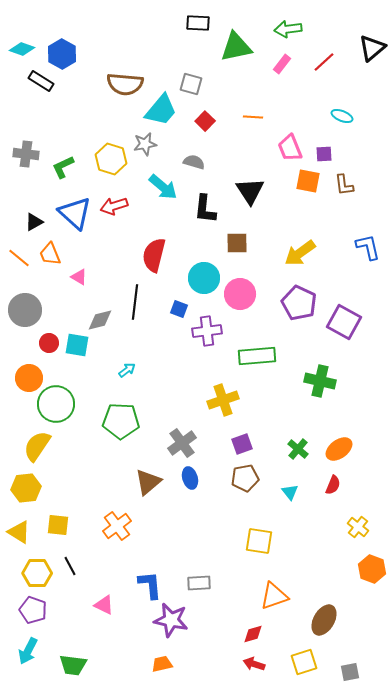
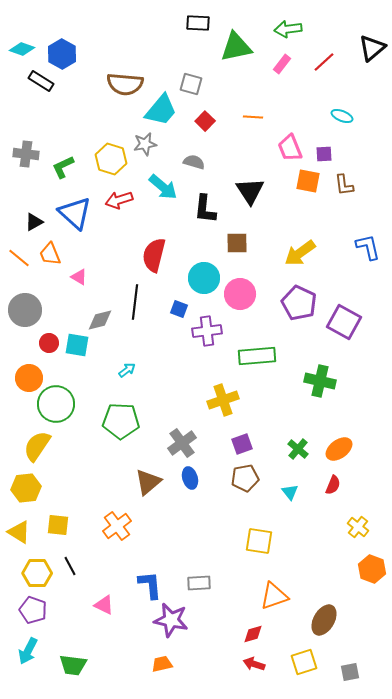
red arrow at (114, 206): moved 5 px right, 6 px up
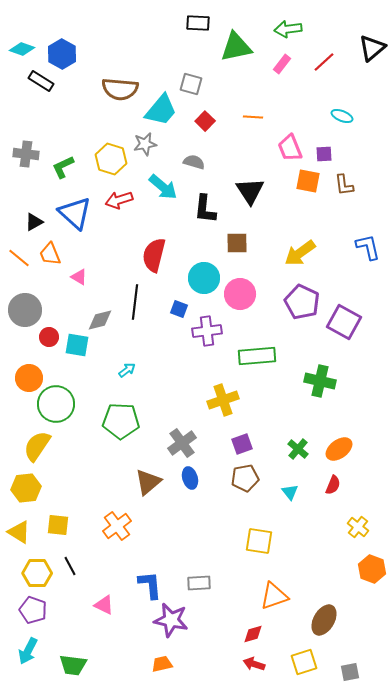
brown semicircle at (125, 84): moved 5 px left, 5 px down
purple pentagon at (299, 303): moved 3 px right, 1 px up
red circle at (49, 343): moved 6 px up
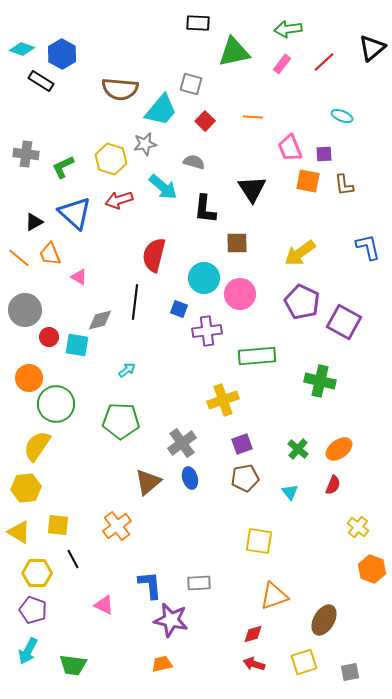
green triangle at (236, 47): moved 2 px left, 5 px down
black triangle at (250, 191): moved 2 px right, 2 px up
black line at (70, 566): moved 3 px right, 7 px up
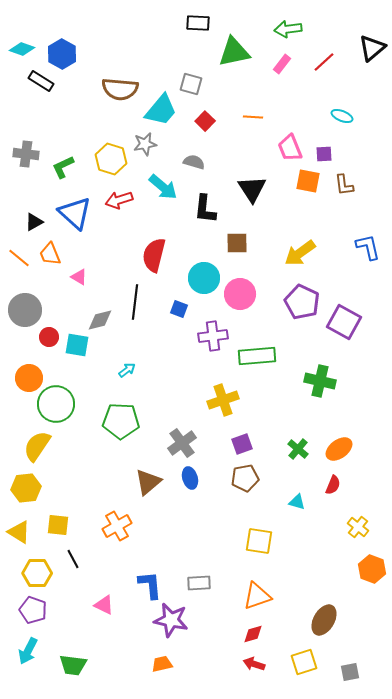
purple cross at (207, 331): moved 6 px right, 5 px down
cyan triangle at (290, 492): moved 7 px right, 10 px down; rotated 36 degrees counterclockwise
orange cross at (117, 526): rotated 8 degrees clockwise
orange triangle at (274, 596): moved 17 px left
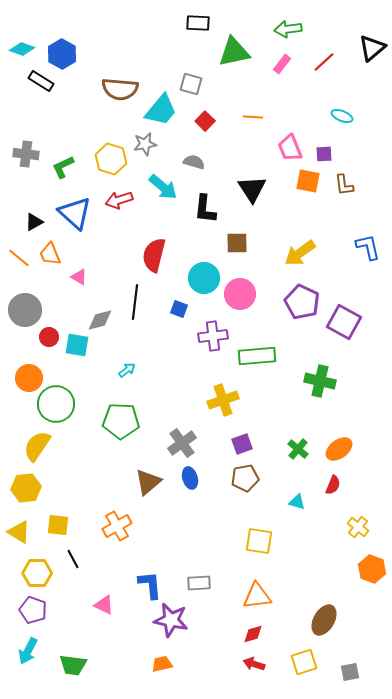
orange triangle at (257, 596): rotated 12 degrees clockwise
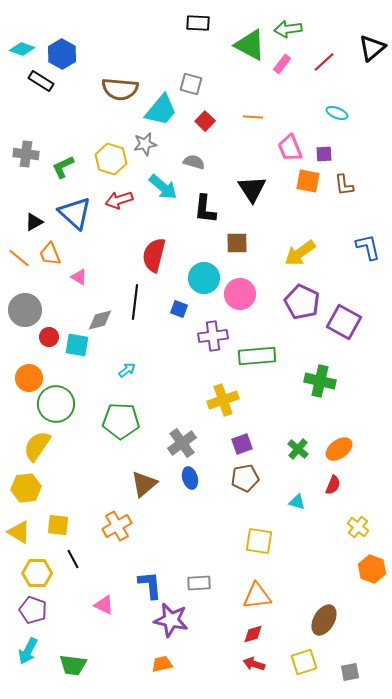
green triangle at (234, 52): moved 16 px right, 7 px up; rotated 40 degrees clockwise
cyan ellipse at (342, 116): moved 5 px left, 3 px up
brown triangle at (148, 482): moved 4 px left, 2 px down
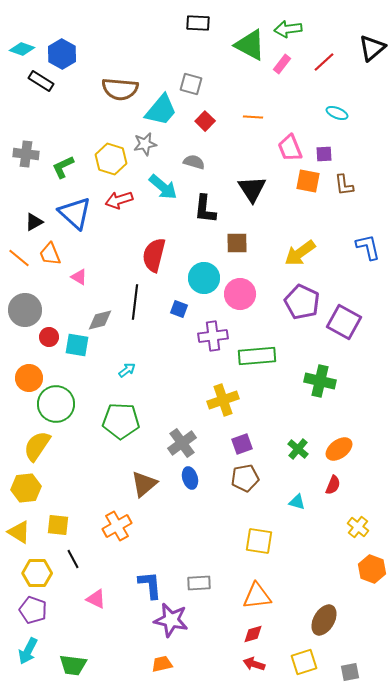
pink triangle at (104, 605): moved 8 px left, 6 px up
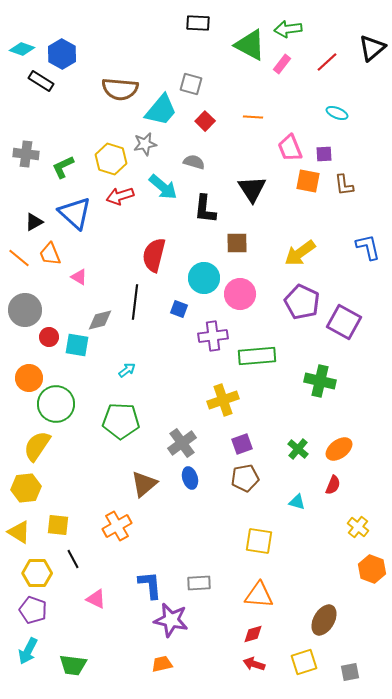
red line at (324, 62): moved 3 px right
red arrow at (119, 200): moved 1 px right, 4 px up
orange triangle at (257, 596): moved 2 px right, 1 px up; rotated 12 degrees clockwise
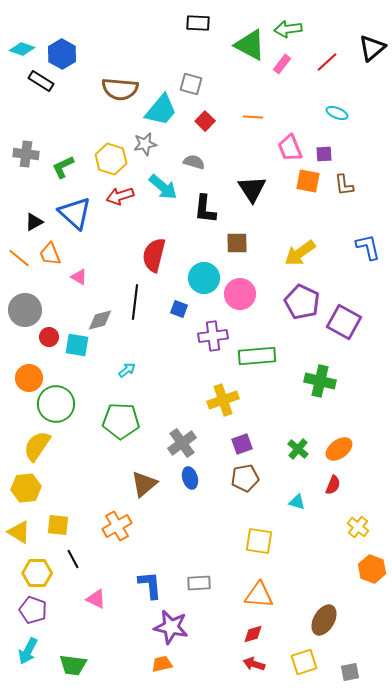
purple star at (171, 620): moved 7 px down
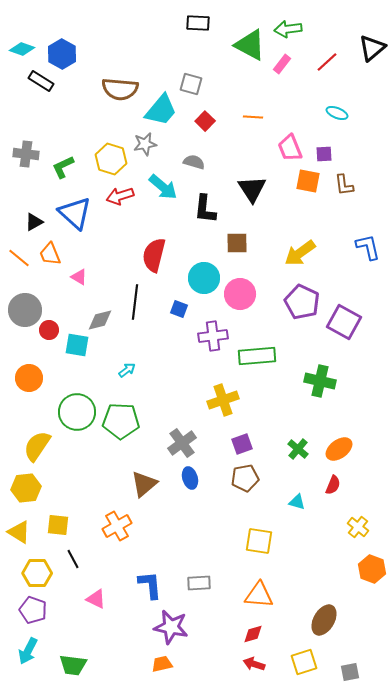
red circle at (49, 337): moved 7 px up
green circle at (56, 404): moved 21 px right, 8 px down
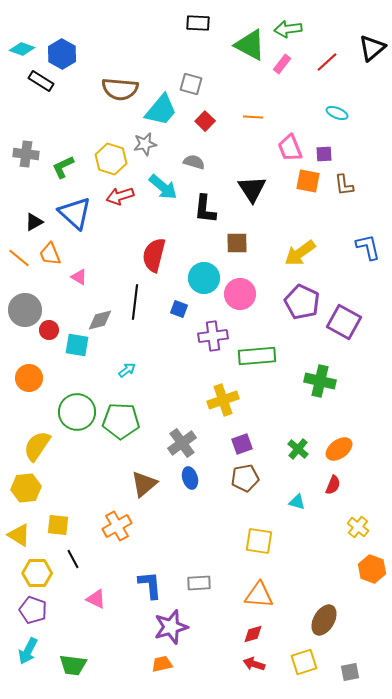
yellow triangle at (19, 532): moved 3 px down
purple star at (171, 627): rotated 28 degrees counterclockwise
